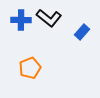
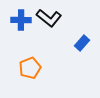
blue rectangle: moved 11 px down
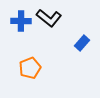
blue cross: moved 1 px down
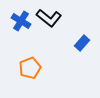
blue cross: rotated 30 degrees clockwise
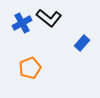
blue cross: moved 1 px right, 2 px down; rotated 30 degrees clockwise
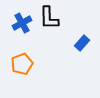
black L-shape: rotated 50 degrees clockwise
orange pentagon: moved 8 px left, 4 px up
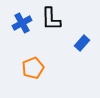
black L-shape: moved 2 px right, 1 px down
orange pentagon: moved 11 px right, 4 px down
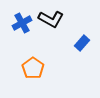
black L-shape: rotated 60 degrees counterclockwise
orange pentagon: rotated 15 degrees counterclockwise
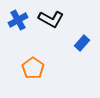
blue cross: moved 4 px left, 3 px up
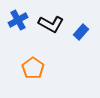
black L-shape: moved 5 px down
blue rectangle: moved 1 px left, 11 px up
